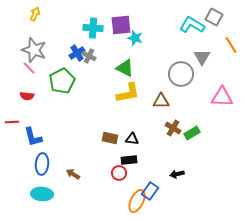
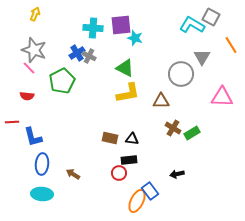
gray square: moved 3 px left
blue rectangle: rotated 72 degrees counterclockwise
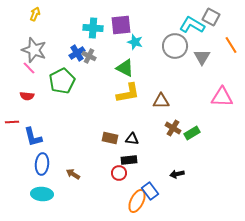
cyan star: moved 4 px down
gray circle: moved 6 px left, 28 px up
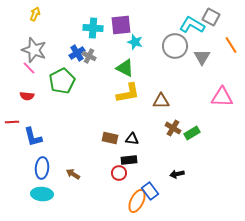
blue ellipse: moved 4 px down
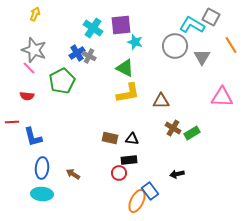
cyan cross: rotated 30 degrees clockwise
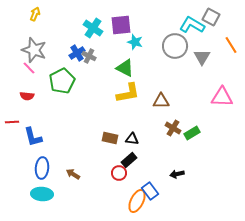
black rectangle: rotated 35 degrees counterclockwise
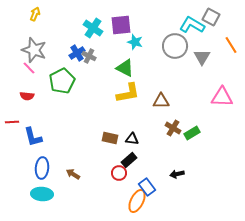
blue rectangle: moved 3 px left, 4 px up
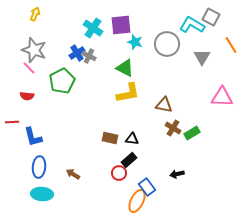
gray circle: moved 8 px left, 2 px up
brown triangle: moved 3 px right, 4 px down; rotated 12 degrees clockwise
blue ellipse: moved 3 px left, 1 px up
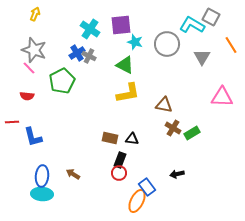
cyan cross: moved 3 px left, 1 px down
green triangle: moved 3 px up
black rectangle: moved 9 px left; rotated 28 degrees counterclockwise
blue ellipse: moved 3 px right, 9 px down
